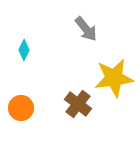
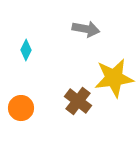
gray arrow: rotated 40 degrees counterclockwise
cyan diamond: moved 2 px right
brown cross: moved 3 px up
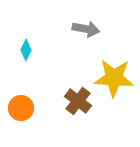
yellow star: rotated 12 degrees clockwise
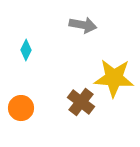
gray arrow: moved 3 px left, 4 px up
brown cross: moved 3 px right, 1 px down
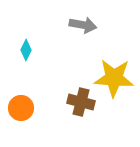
brown cross: rotated 24 degrees counterclockwise
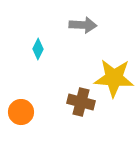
gray arrow: rotated 8 degrees counterclockwise
cyan diamond: moved 12 px right, 1 px up
orange circle: moved 4 px down
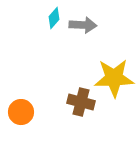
cyan diamond: moved 16 px right, 31 px up; rotated 15 degrees clockwise
yellow star: rotated 6 degrees counterclockwise
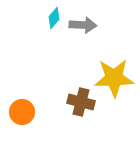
orange circle: moved 1 px right
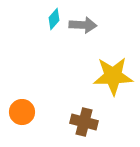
cyan diamond: moved 1 px down
yellow star: moved 1 px left, 2 px up
brown cross: moved 3 px right, 20 px down
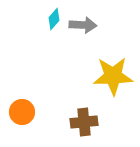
brown cross: rotated 20 degrees counterclockwise
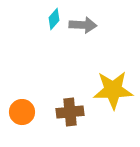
yellow star: moved 14 px down
brown cross: moved 14 px left, 10 px up
